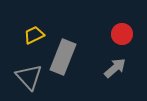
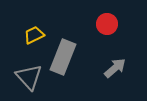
red circle: moved 15 px left, 10 px up
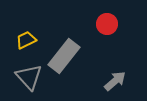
yellow trapezoid: moved 8 px left, 5 px down
gray rectangle: moved 1 px right, 1 px up; rotated 16 degrees clockwise
gray arrow: moved 13 px down
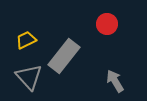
gray arrow: rotated 80 degrees counterclockwise
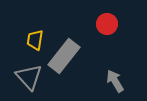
yellow trapezoid: moved 9 px right; rotated 55 degrees counterclockwise
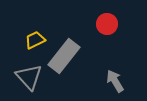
yellow trapezoid: rotated 55 degrees clockwise
